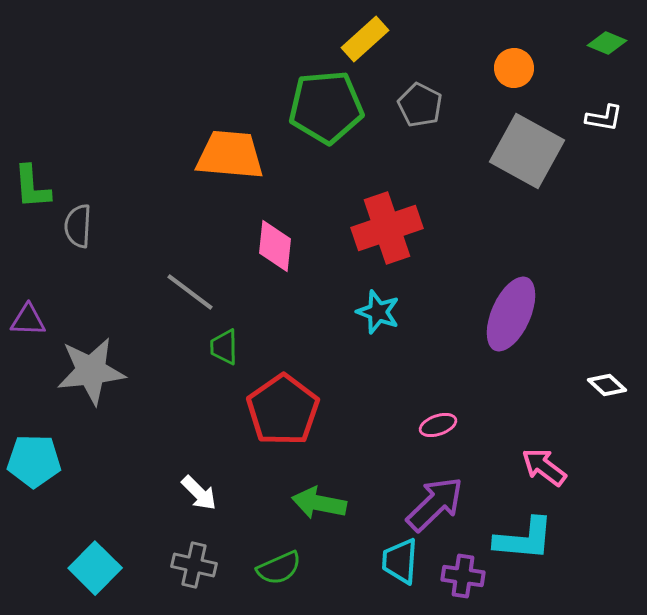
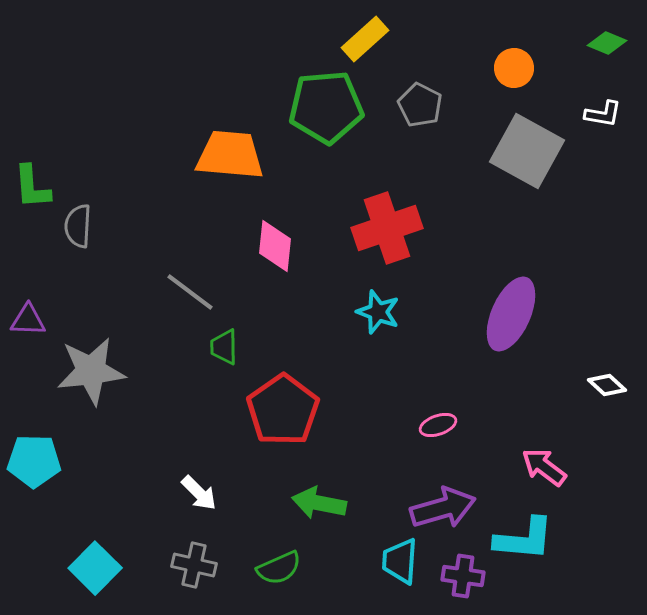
white L-shape: moved 1 px left, 4 px up
purple arrow: moved 8 px right, 4 px down; rotated 28 degrees clockwise
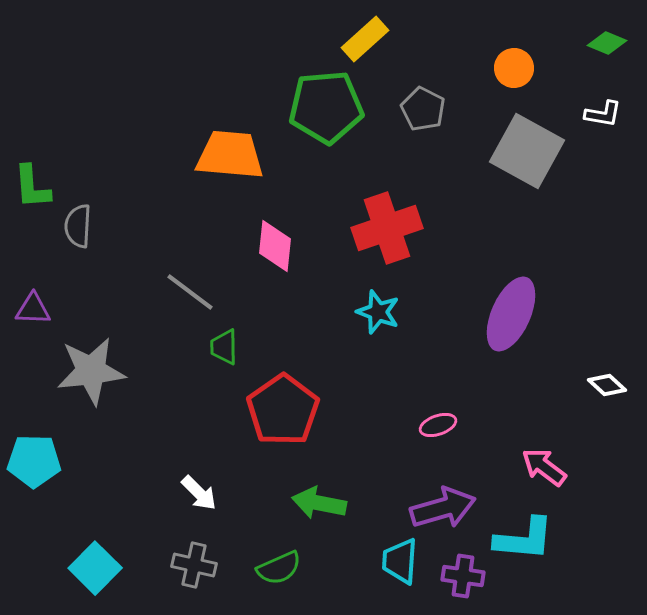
gray pentagon: moved 3 px right, 4 px down
purple triangle: moved 5 px right, 11 px up
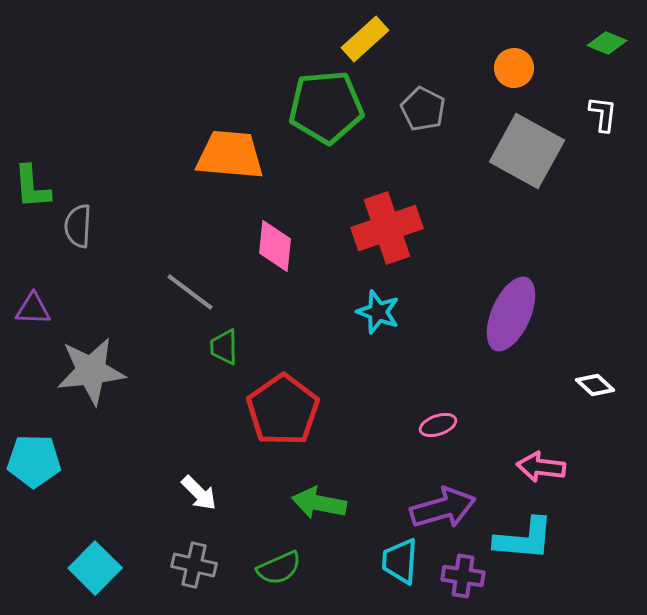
white L-shape: rotated 93 degrees counterclockwise
white diamond: moved 12 px left
pink arrow: moved 3 px left; rotated 30 degrees counterclockwise
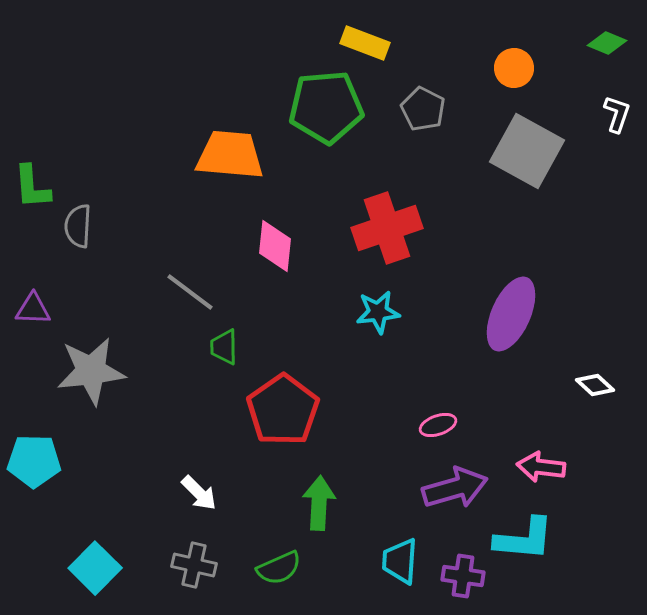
yellow rectangle: moved 4 px down; rotated 63 degrees clockwise
white L-shape: moved 14 px right; rotated 12 degrees clockwise
cyan star: rotated 27 degrees counterclockwise
green arrow: rotated 82 degrees clockwise
purple arrow: moved 12 px right, 20 px up
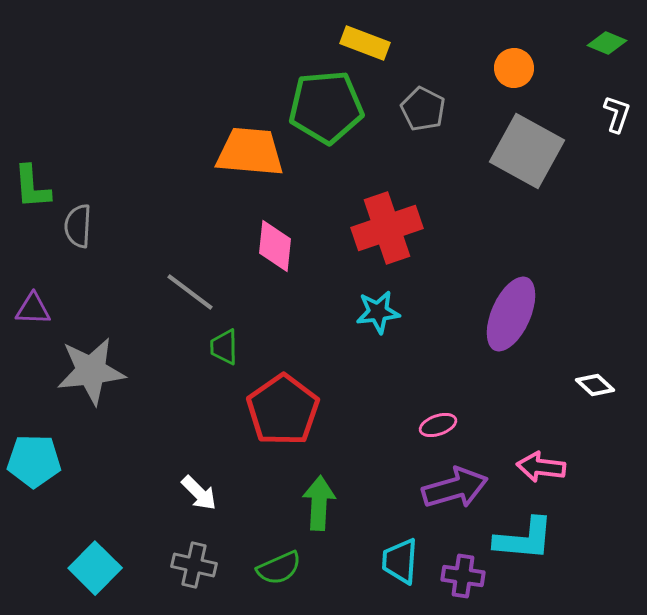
orange trapezoid: moved 20 px right, 3 px up
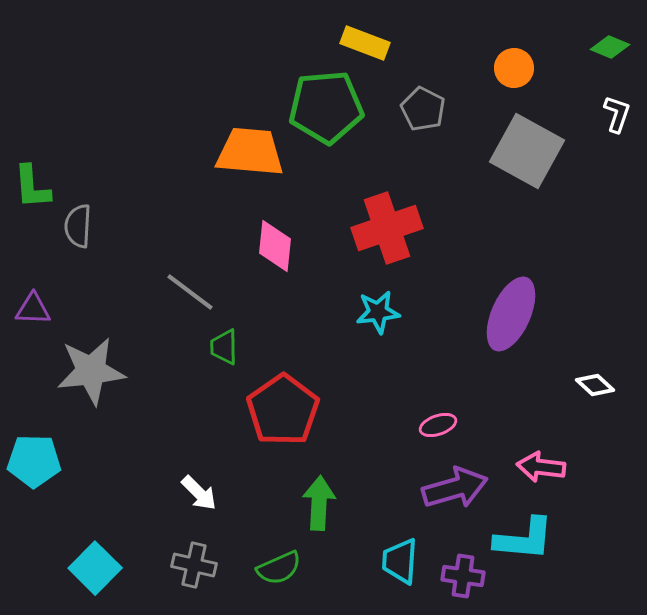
green diamond: moved 3 px right, 4 px down
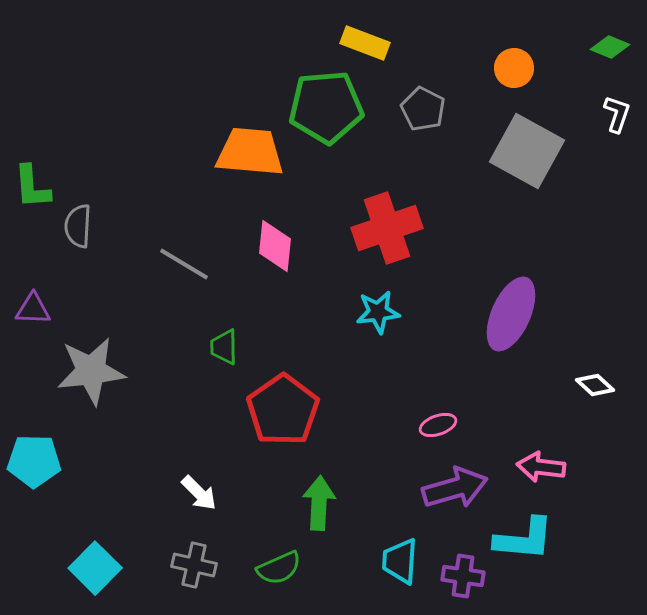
gray line: moved 6 px left, 28 px up; rotated 6 degrees counterclockwise
